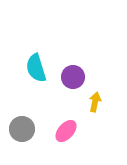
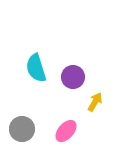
yellow arrow: rotated 18 degrees clockwise
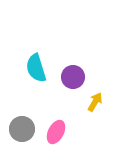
pink ellipse: moved 10 px left, 1 px down; rotated 15 degrees counterclockwise
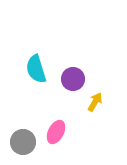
cyan semicircle: moved 1 px down
purple circle: moved 2 px down
gray circle: moved 1 px right, 13 px down
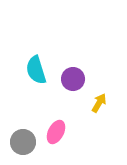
cyan semicircle: moved 1 px down
yellow arrow: moved 4 px right, 1 px down
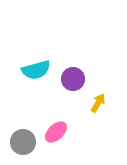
cyan semicircle: rotated 88 degrees counterclockwise
yellow arrow: moved 1 px left
pink ellipse: rotated 20 degrees clockwise
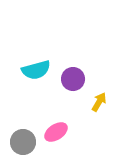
yellow arrow: moved 1 px right, 1 px up
pink ellipse: rotated 10 degrees clockwise
